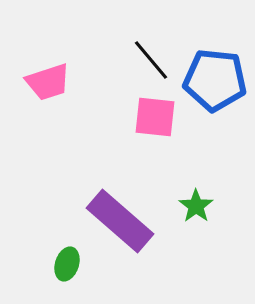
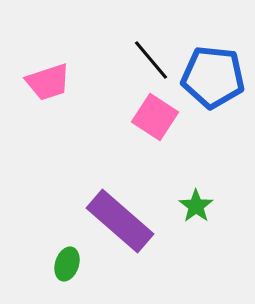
blue pentagon: moved 2 px left, 3 px up
pink square: rotated 27 degrees clockwise
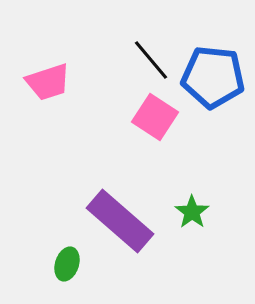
green star: moved 4 px left, 6 px down
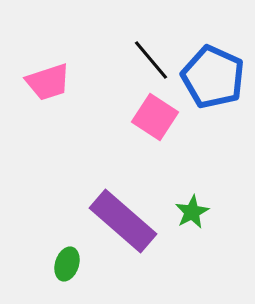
blue pentagon: rotated 18 degrees clockwise
green star: rotated 8 degrees clockwise
purple rectangle: moved 3 px right
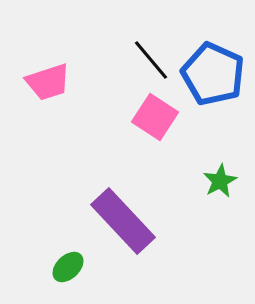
blue pentagon: moved 3 px up
green star: moved 28 px right, 31 px up
purple rectangle: rotated 6 degrees clockwise
green ellipse: moved 1 px right, 3 px down; rotated 28 degrees clockwise
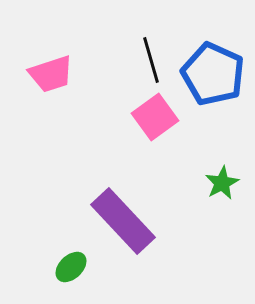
black line: rotated 24 degrees clockwise
pink trapezoid: moved 3 px right, 8 px up
pink square: rotated 21 degrees clockwise
green star: moved 2 px right, 2 px down
green ellipse: moved 3 px right
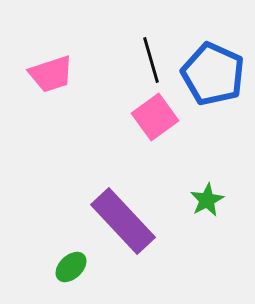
green star: moved 15 px left, 17 px down
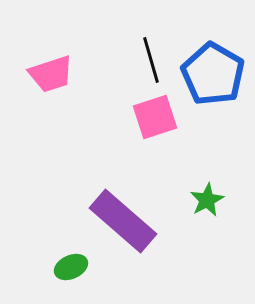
blue pentagon: rotated 6 degrees clockwise
pink square: rotated 18 degrees clockwise
purple rectangle: rotated 6 degrees counterclockwise
green ellipse: rotated 20 degrees clockwise
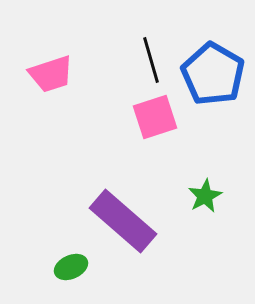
green star: moved 2 px left, 4 px up
